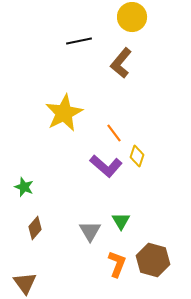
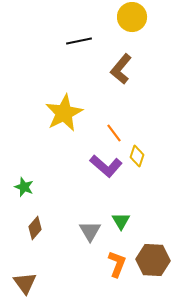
brown L-shape: moved 6 px down
brown hexagon: rotated 12 degrees counterclockwise
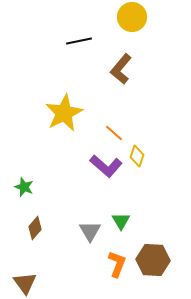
orange line: rotated 12 degrees counterclockwise
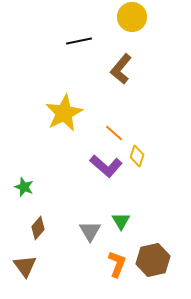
brown diamond: moved 3 px right
brown hexagon: rotated 16 degrees counterclockwise
brown triangle: moved 17 px up
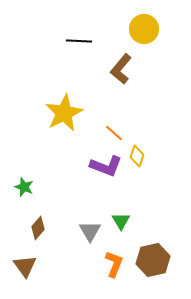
yellow circle: moved 12 px right, 12 px down
black line: rotated 15 degrees clockwise
purple L-shape: rotated 20 degrees counterclockwise
orange L-shape: moved 3 px left
